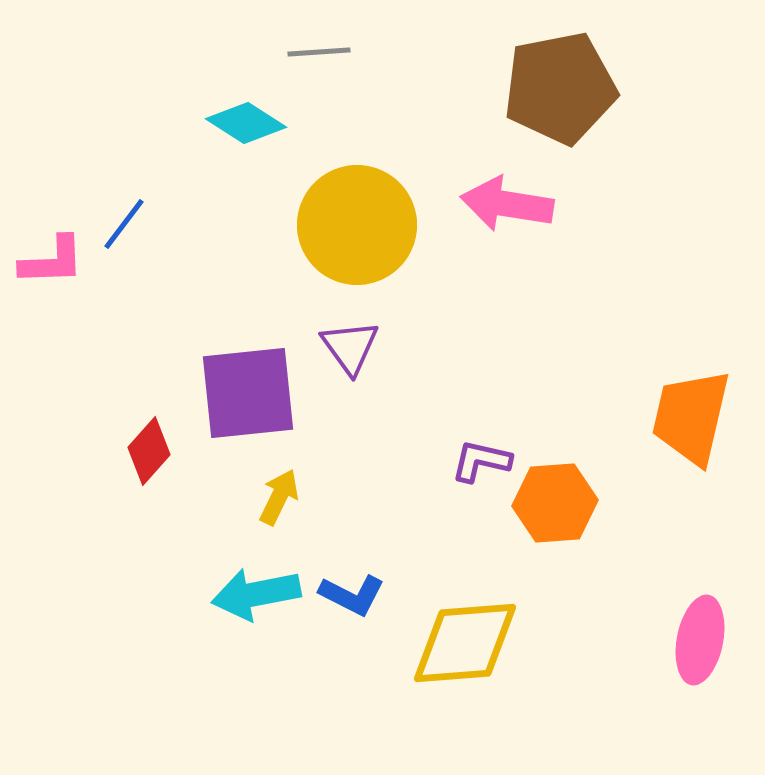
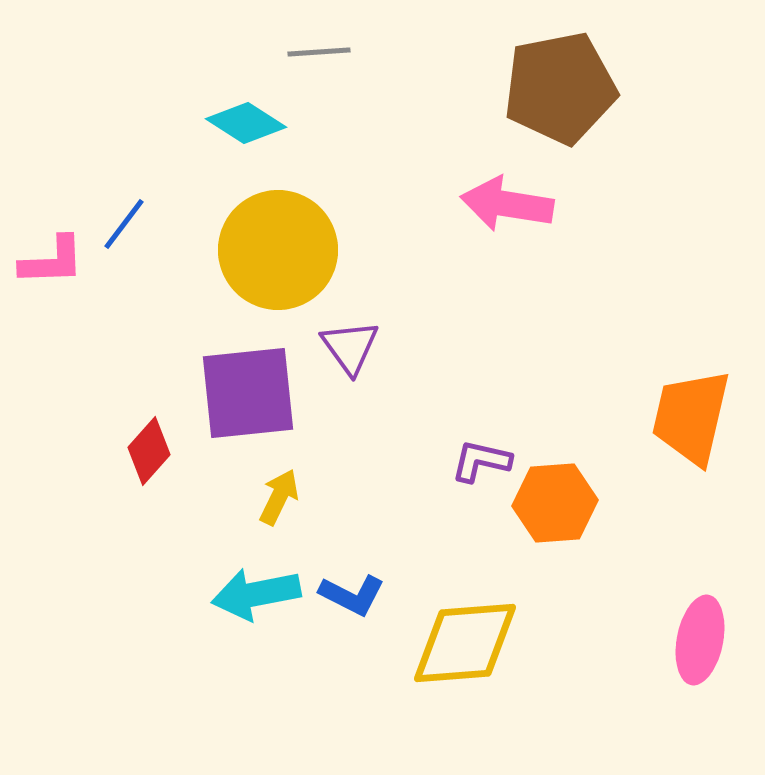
yellow circle: moved 79 px left, 25 px down
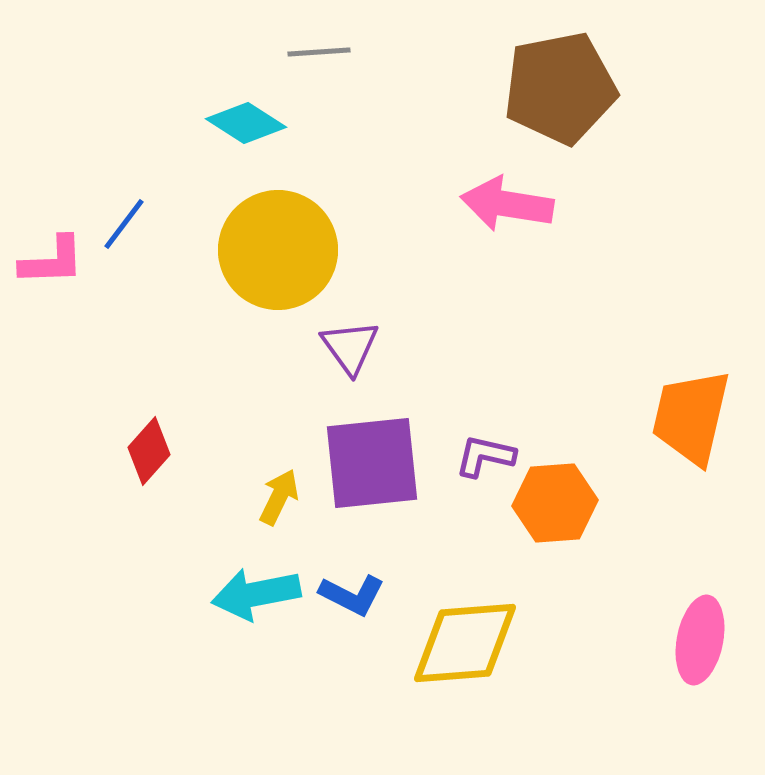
purple square: moved 124 px right, 70 px down
purple L-shape: moved 4 px right, 5 px up
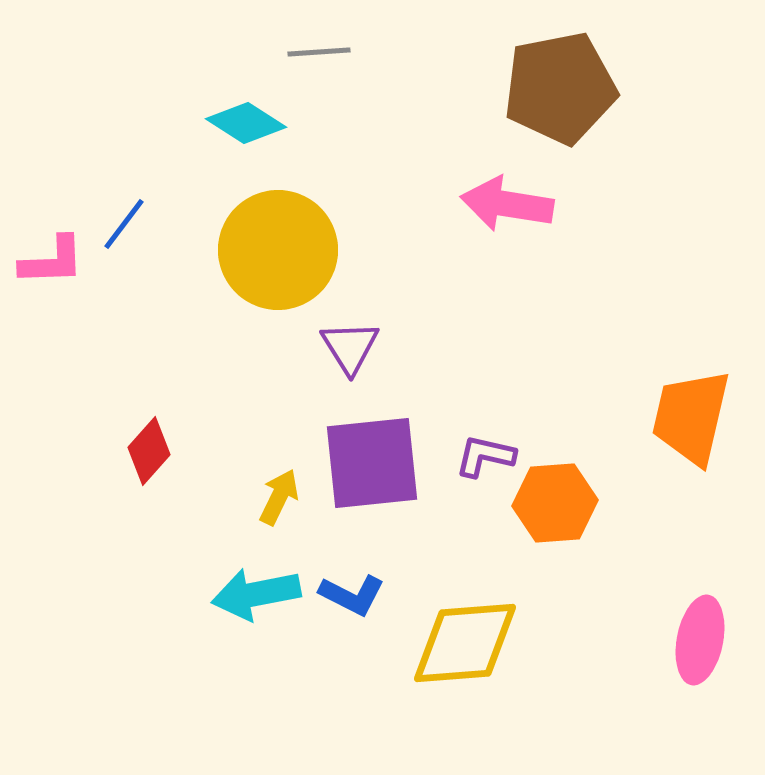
purple triangle: rotated 4 degrees clockwise
